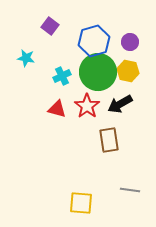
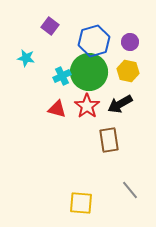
green circle: moved 9 px left
gray line: rotated 42 degrees clockwise
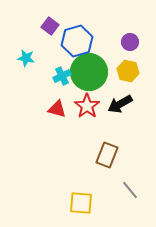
blue hexagon: moved 17 px left
brown rectangle: moved 2 px left, 15 px down; rotated 30 degrees clockwise
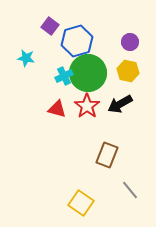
green circle: moved 1 px left, 1 px down
cyan cross: moved 2 px right
yellow square: rotated 30 degrees clockwise
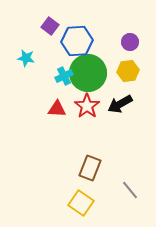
blue hexagon: rotated 12 degrees clockwise
yellow hexagon: rotated 20 degrees counterclockwise
red triangle: rotated 12 degrees counterclockwise
brown rectangle: moved 17 px left, 13 px down
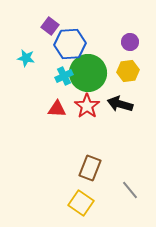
blue hexagon: moved 7 px left, 3 px down
black arrow: rotated 45 degrees clockwise
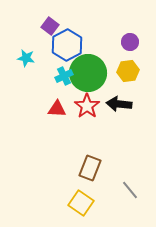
blue hexagon: moved 3 px left, 1 px down; rotated 24 degrees counterclockwise
black arrow: moved 1 px left; rotated 10 degrees counterclockwise
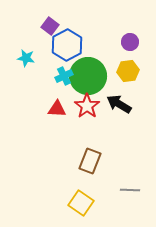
green circle: moved 3 px down
black arrow: rotated 25 degrees clockwise
brown rectangle: moved 7 px up
gray line: rotated 48 degrees counterclockwise
